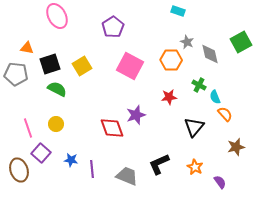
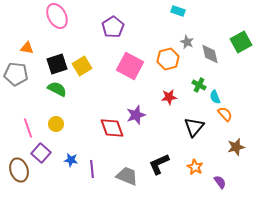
orange hexagon: moved 3 px left, 1 px up; rotated 15 degrees counterclockwise
black square: moved 7 px right
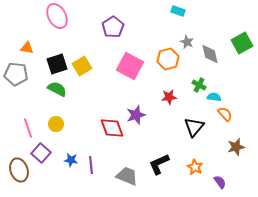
green square: moved 1 px right, 1 px down
cyan semicircle: moved 1 px left; rotated 120 degrees clockwise
purple line: moved 1 px left, 4 px up
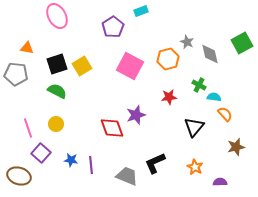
cyan rectangle: moved 37 px left; rotated 40 degrees counterclockwise
green semicircle: moved 2 px down
black L-shape: moved 4 px left, 1 px up
brown ellipse: moved 6 px down; rotated 55 degrees counterclockwise
purple semicircle: rotated 56 degrees counterclockwise
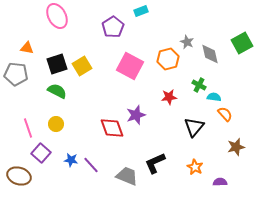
purple line: rotated 36 degrees counterclockwise
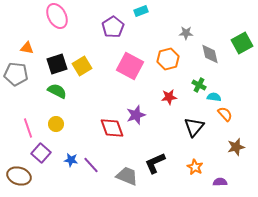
gray star: moved 1 px left, 9 px up; rotated 24 degrees counterclockwise
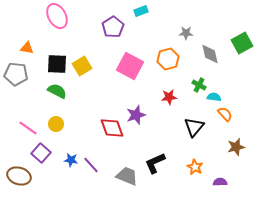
black square: rotated 20 degrees clockwise
pink line: rotated 36 degrees counterclockwise
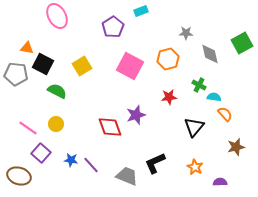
black square: moved 14 px left; rotated 25 degrees clockwise
red diamond: moved 2 px left, 1 px up
